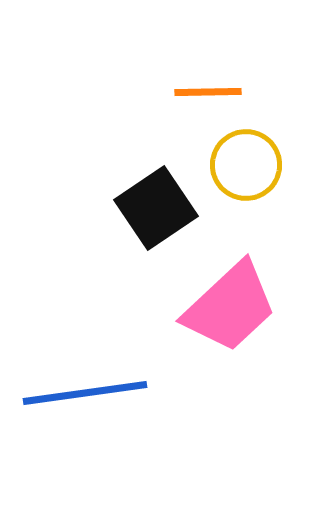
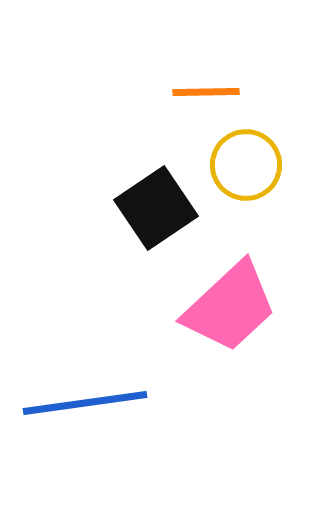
orange line: moved 2 px left
blue line: moved 10 px down
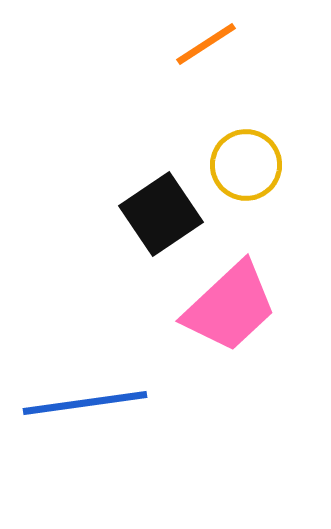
orange line: moved 48 px up; rotated 32 degrees counterclockwise
black square: moved 5 px right, 6 px down
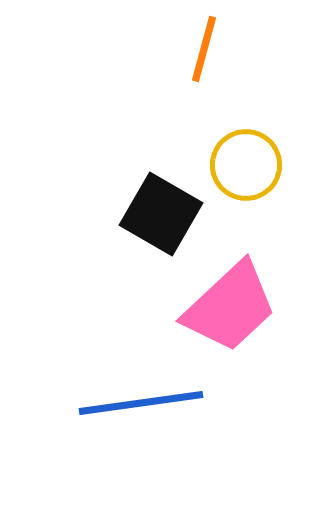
orange line: moved 2 px left, 5 px down; rotated 42 degrees counterclockwise
black square: rotated 26 degrees counterclockwise
blue line: moved 56 px right
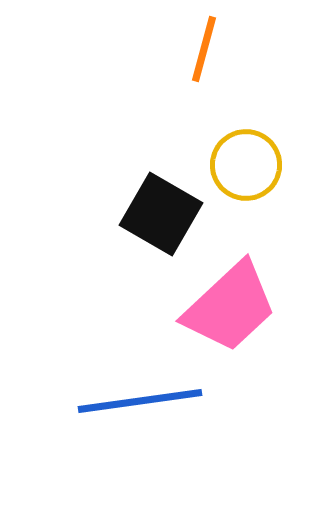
blue line: moved 1 px left, 2 px up
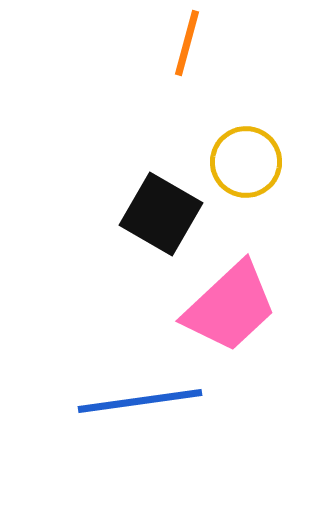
orange line: moved 17 px left, 6 px up
yellow circle: moved 3 px up
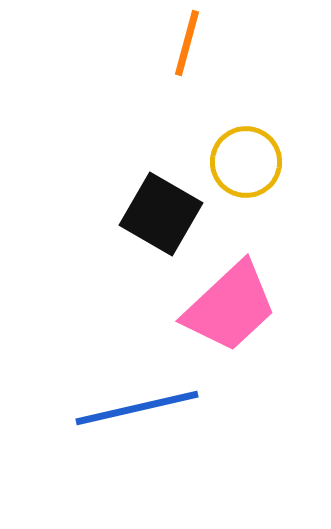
blue line: moved 3 px left, 7 px down; rotated 5 degrees counterclockwise
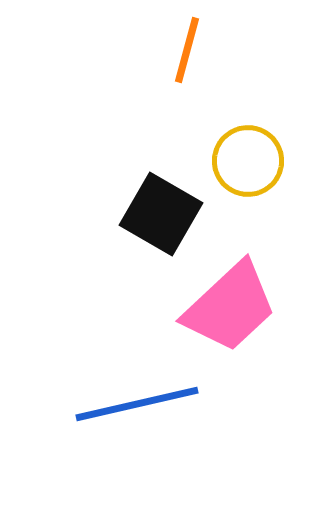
orange line: moved 7 px down
yellow circle: moved 2 px right, 1 px up
blue line: moved 4 px up
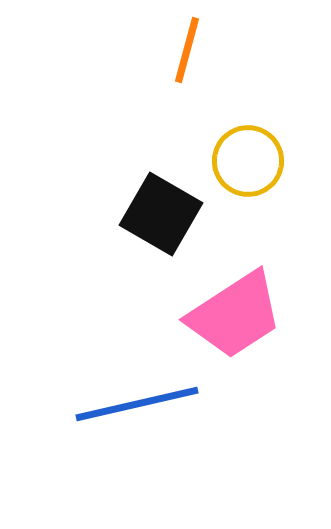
pink trapezoid: moved 5 px right, 8 px down; rotated 10 degrees clockwise
